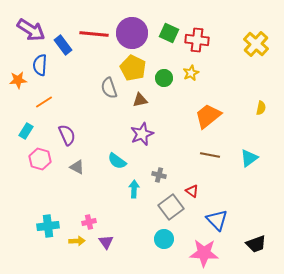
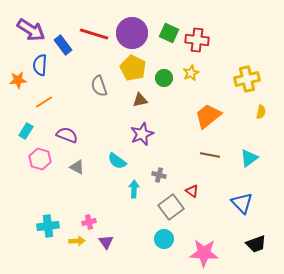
red line: rotated 12 degrees clockwise
yellow cross: moved 9 px left, 35 px down; rotated 35 degrees clockwise
gray semicircle: moved 10 px left, 2 px up
yellow semicircle: moved 4 px down
purple semicircle: rotated 45 degrees counterclockwise
blue triangle: moved 25 px right, 17 px up
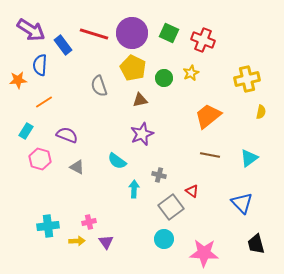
red cross: moved 6 px right; rotated 15 degrees clockwise
black trapezoid: rotated 95 degrees clockwise
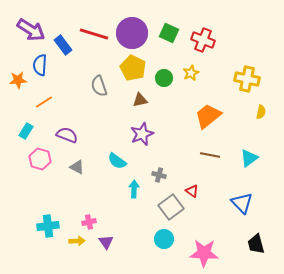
yellow cross: rotated 25 degrees clockwise
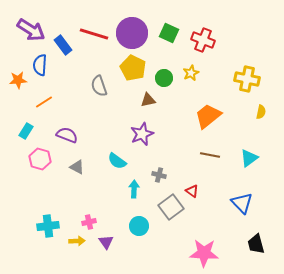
brown triangle: moved 8 px right
cyan circle: moved 25 px left, 13 px up
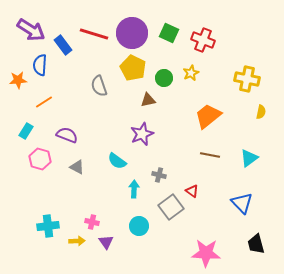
pink cross: moved 3 px right; rotated 24 degrees clockwise
pink star: moved 2 px right
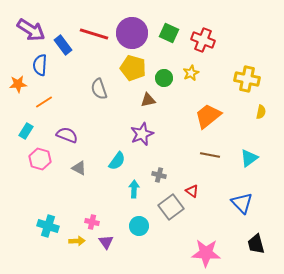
yellow pentagon: rotated 10 degrees counterclockwise
orange star: moved 4 px down
gray semicircle: moved 3 px down
cyan semicircle: rotated 90 degrees counterclockwise
gray triangle: moved 2 px right, 1 px down
cyan cross: rotated 25 degrees clockwise
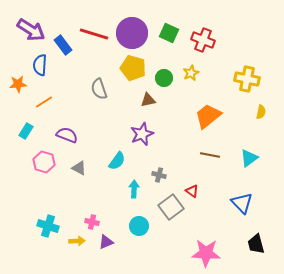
pink hexagon: moved 4 px right, 3 px down
purple triangle: rotated 42 degrees clockwise
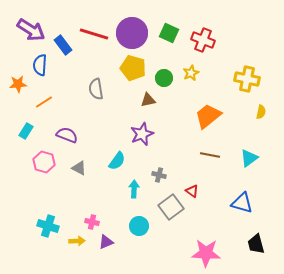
gray semicircle: moved 3 px left; rotated 10 degrees clockwise
blue triangle: rotated 30 degrees counterclockwise
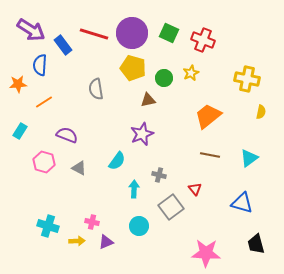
cyan rectangle: moved 6 px left
red triangle: moved 3 px right, 2 px up; rotated 16 degrees clockwise
